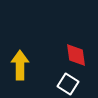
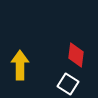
red diamond: rotated 15 degrees clockwise
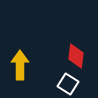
red diamond: moved 1 px down
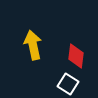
yellow arrow: moved 13 px right, 20 px up; rotated 12 degrees counterclockwise
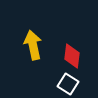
red diamond: moved 4 px left
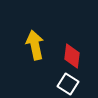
yellow arrow: moved 2 px right
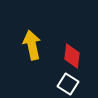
yellow arrow: moved 3 px left
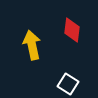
red diamond: moved 26 px up
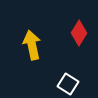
red diamond: moved 7 px right, 3 px down; rotated 25 degrees clockwise
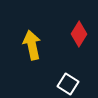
red diamond: moved 1 px down
